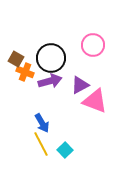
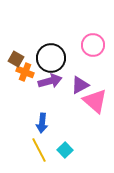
pink triangle: rotated 20 degrees clockwise
blue arrow: rotated 36 degrees clockwise
yellow line: moved 2 px left, 6 px down
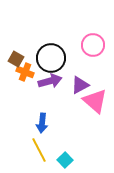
cyan square: moved 10 px down
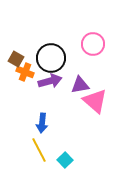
pink circle: moved 1 px up
purple triangle: rotated 18 degrees clockwise
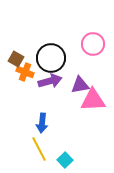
pink triangle: moved 2 px left, 1 px up; rotated 44 degrees counterclockwise
yellow line: moved 1 px up
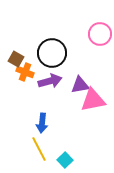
pink circle: moved 7 px right, 10 px up
black circle: moved 1 px right, 5 px up
pink triangle: rotated 8 degrees counterclockwise
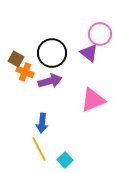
purple triangle: moved 9 px right, 32 px up; rotated 48 degrees clockwise
pink triangle: rotated 12 degrees counterclockwise
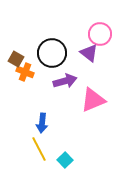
purple arrow: moved 15 px right
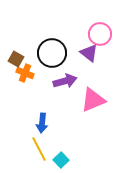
orange cross: moved 1 px down
cyan square: moved 4 px left
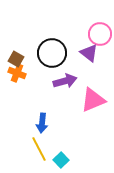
orange cross: moved 8 px left
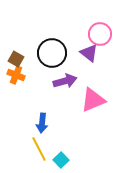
orange cross: moved 1 px left, 2 px down
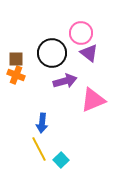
pink circle: moved 19 px left, 1 px up
brown square: rotated 28 degrees counterclockwise
